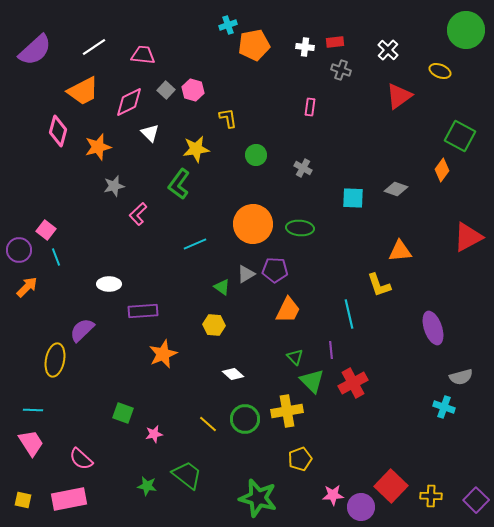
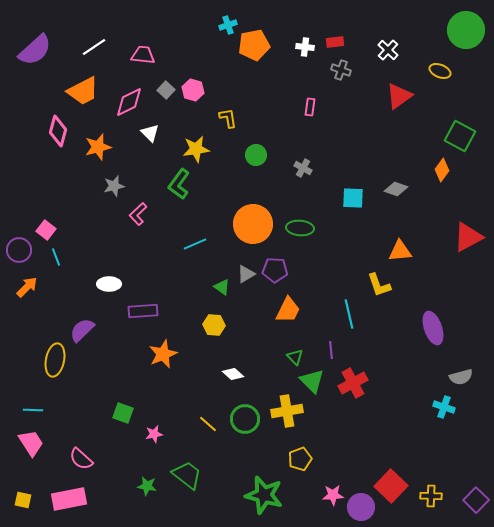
green star at (258, 498): moved 6 px right, 3 px up
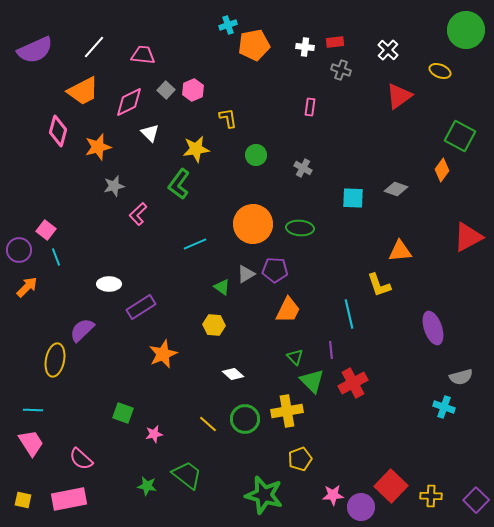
white line at (94, 47): rotated 15 degrees counterclockwise
purple semicircle at (35, 50): rotated 18 degrees clockwise
pink hexagon at (193, 90): rotated 20 degrees clockwise
purple rectangle at (143, 311): moved 2 px left, 4 px up; rotated 28 degrees counterclockwise
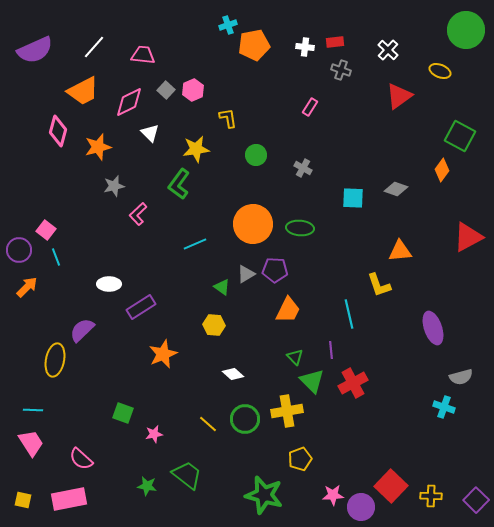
pink rectangle at (310, 107): rotated 24 degrees clockwise
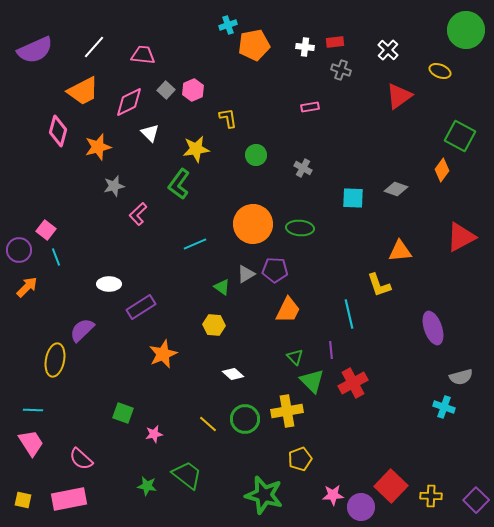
pink rectangle at (310, 107): rotated 48 degrees clockwise
red triangle at (468, 237): moved 7 px left
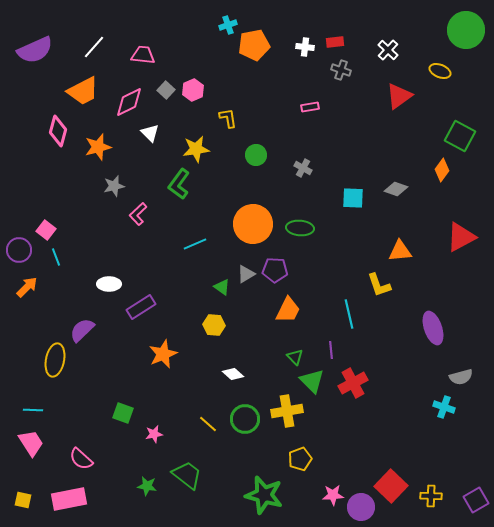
purple square at (476, 500): rotated 15 degrees clockwise
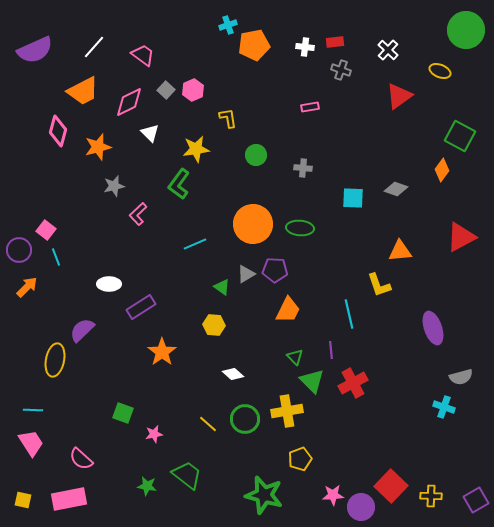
pink trapezoid at (143, 55): rotated 30 degrees clockwise
gray cross at (303, 168): rotated 24 degrees counterclockwise
orange star at (163, 354): moved 1 px left, 2 px up; rotated 12 degrees counterclockwise
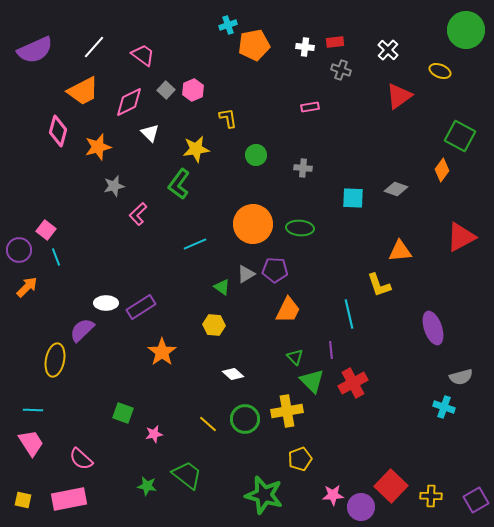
white ellipse at (109, 284): moved 3 px left, 19 px down
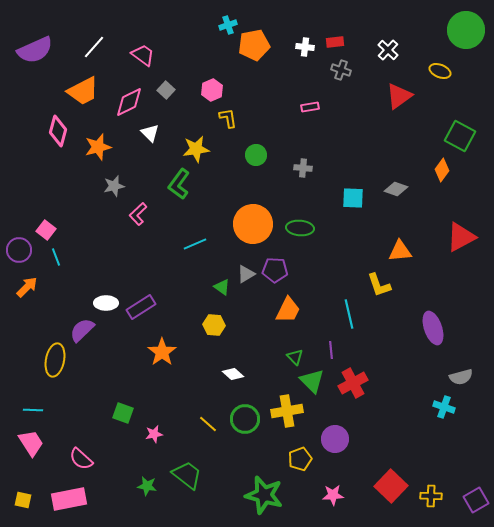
pink hexagon at (193, 90): moved 19 px right
purple circle at (361, 507): moved 26 px left, 68 px up
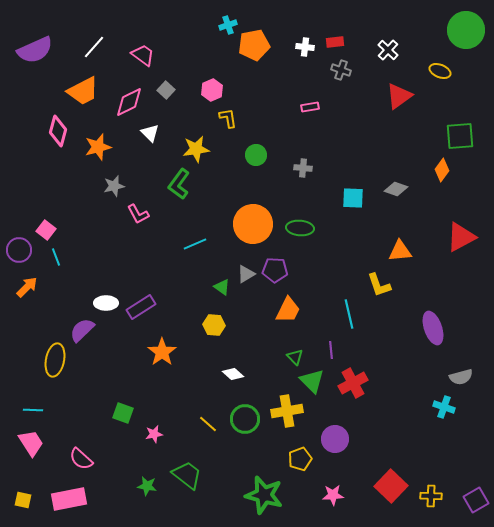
green square at (460, 136): rotated 32 degrees counterclockwise
pink L-shape at (138, 214): rotated 75 degrees counterclockwise
